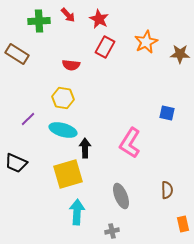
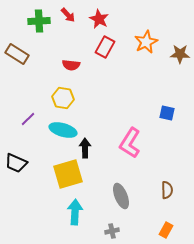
cyan arrow: moved 2 px left
orange rectangle: moved 17 px left, 6 px down; rotated 42 degrees clockwise
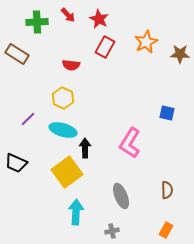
green cross: moved 2 px left, 1 px down
yellow hexagon: rotated 15 degrees clockwise
yellow square: moved 1 px left, 2 px up; rotated 20 degrees counterclockwise
cyan arrow: moved 1 px right
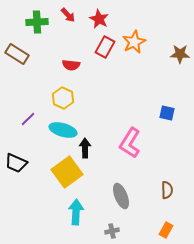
orange star: moved 12 px left
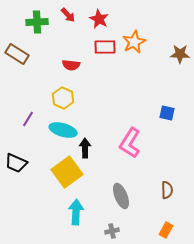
red rectangle: rotated 60 degrees clockwise
purple line: rotated 14 degrees counterclockwise
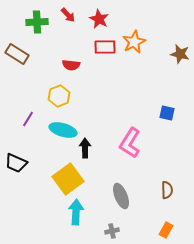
brown star: rotated 12 degrees clockwise
yellow hexagon: moved 4 px left, 2 px up; rotated 15 degrees clockwise
yellow square: moved 1 px right, 7 px down
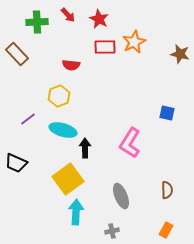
brown rectangle: rotated 15 degrees clockwise
purple line: rotated 21 degrees clockwise
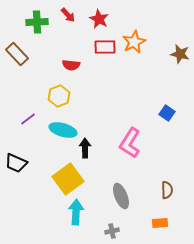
blue square: rotated 21 degrees clockwise
orange rectangle: moved 6 px left, 7 px up; rotated 56 degrees clockwise
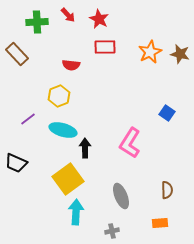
orange star: moved 16 px right, 10 px down
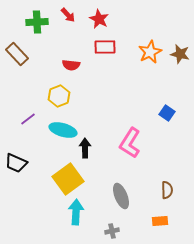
orange rectangle: moved 2 px up
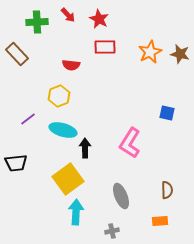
blue square: rotated 21 degrees counterclockwise
black trapezoid: rotated 30 degrees counterclockwise
